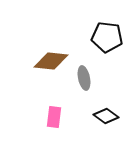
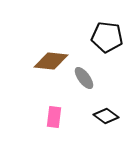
gray ellipse: rotated 25 degrees counterclockwise
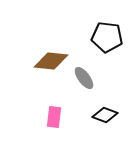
black diamond: moved 1 px left, 1 px up; rotated 15 degrees counterclockwise
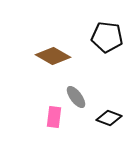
brown diamond: moved 2 px right, 5 px up; rotated 24 degrees clockwise
gray ellipse: moved 8 px left, 19 px down
black diamond: moved 4 px right, 3 px down
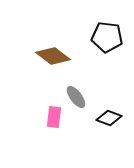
brown diamond: rotated 8 degrees clockwise
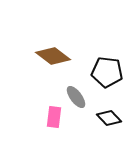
black pentagon: moved 35 px down
black diamond: rotated 25 degrees clockwise
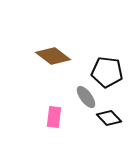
gray ellipse: moved 10 px right
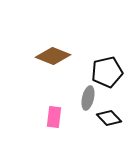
brown diamond: rotated 16 degrees counterclockwise
black pentagon: rotated 20 degrees counterclockwise
gray ellipse: moved 2 px right, 1 px down; rotated 50 degrees clockwise
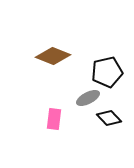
gray ellipse: rotated 50 degrees clockwise
pink rectangle: moved 2 px down
